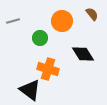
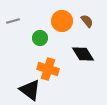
brown semicircle: moved 5 px left, 7 px down
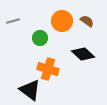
brown semicircle: rotated 16 degrees counterclockwise
black diamond: rotated 15 degrees counterclockwise
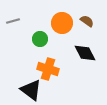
orange circle: moved 2 px down
green circle: moved 1 px down
black diamond: moved 2 px right, 1 px up; rotated 20 degrees clockwise
black triangle: moved 1 px right
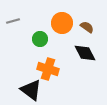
brown semicircle: moved 6 px down
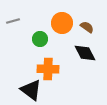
orange cross: rotated 15 degrees counterclockwise
